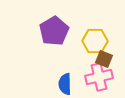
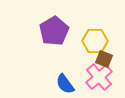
pink cross: rotated 28 degrees counterclockwise
blue semicircle: rotated 35 degrees counterclockwise
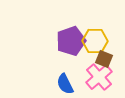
purple pentagon: moved 17 px right, 10 px down; rotated 12 degrees clockwise
blue semicircle: rotated 10 degrees clockwise
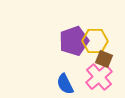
purple pentagon: moved 3 px right
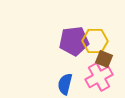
purple pentagon: rotated 12 degrees clockwise
pink cross: rotated 12 degrees clockwise
blue semicircle: rotated 40 degrees clockwise
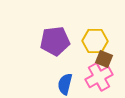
purple pentagon: moved 19 px left
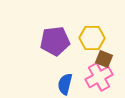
yellow hexagon: moved 3 px left, 3 px up
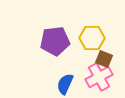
blue semicircle: rotated 10 degrees clockwise
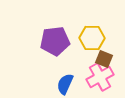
pink cross: moved 1 px right
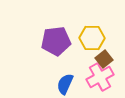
purple pentagon: moved 1 px right
brown square: rotated 30 degrees clockwise
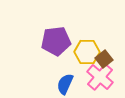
yellow hexagon: moved 5 px left, 14 px down
pink cross: rotated 20 degrees counterclockwise
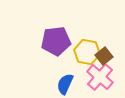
yellow hexagon: rotated 10 degrees clockwise
brown square: moved 3 px up
